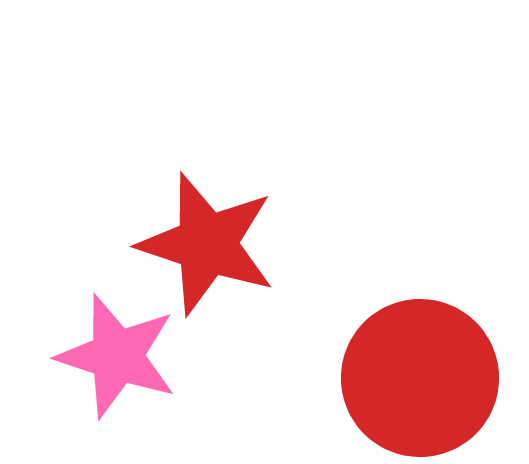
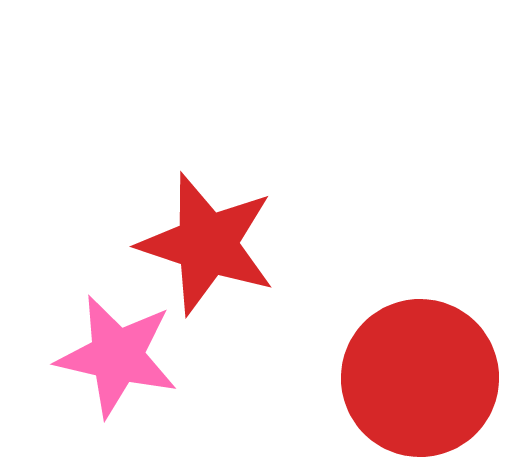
pink star: rotated 5 degrees counterclockwise
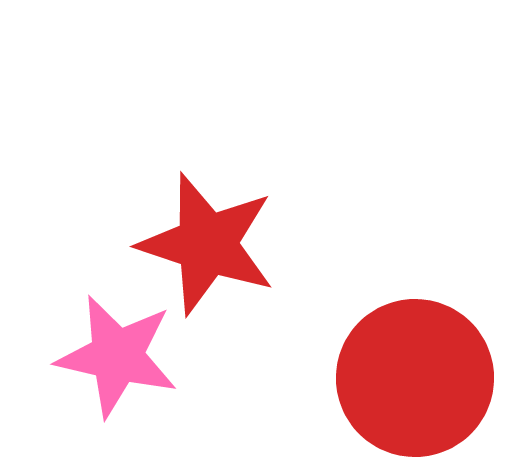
red circle: moved 5 px left
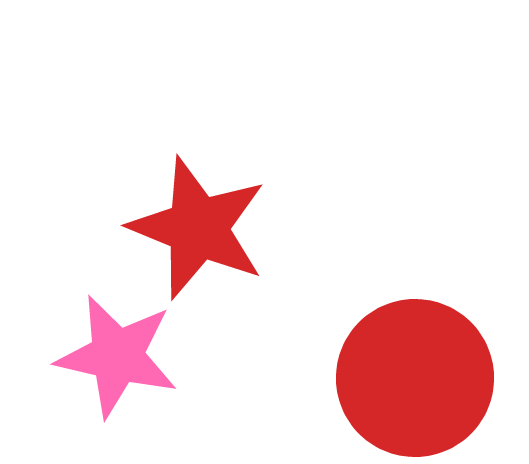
red star: moved 9 px left, 16 px up; rotated 4 degrees clockwise
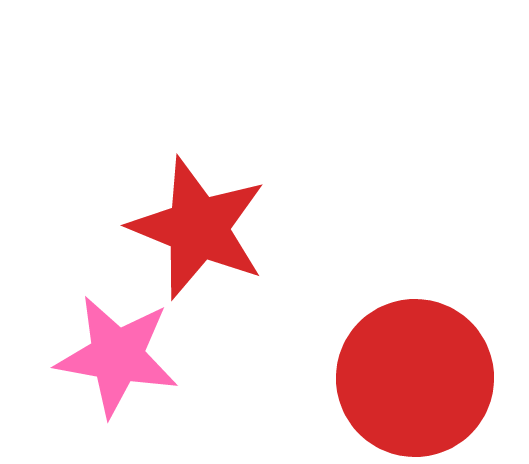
pink star: rotated 3 degrees counterclockwise
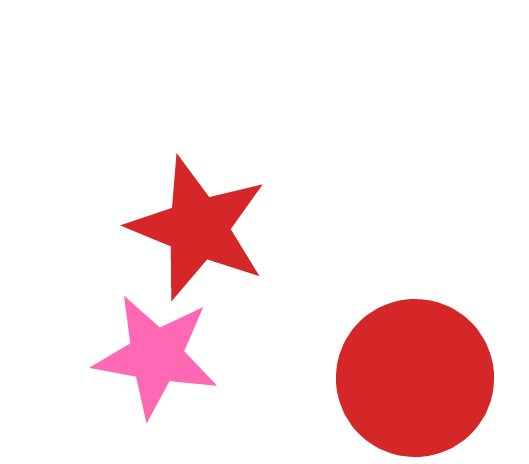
pink star: moved 39 px right
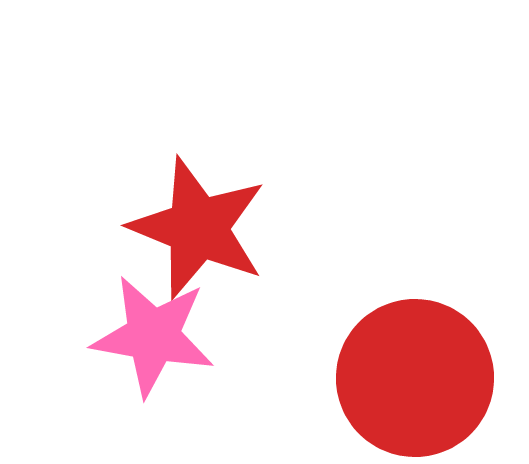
pink star: moved 3 px left, 20 px up
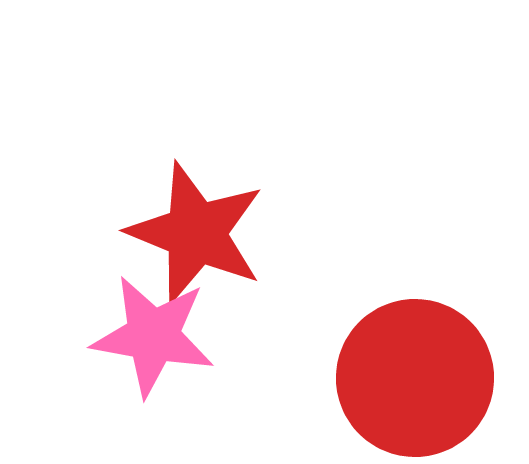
red star: moved 2 px left, 5 px down
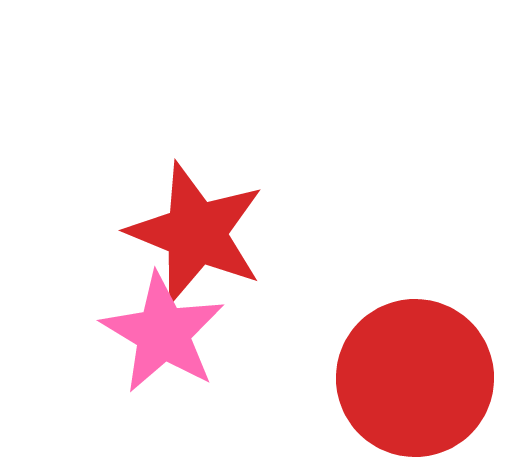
pink star: moved 10 px right, 3 px up; rotated 21 degrees clockwise
